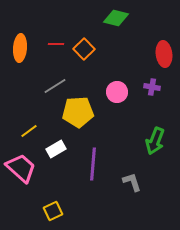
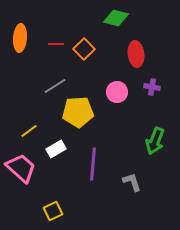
orange ellipse: moved 10 px up
red ellipse: moved 28 px left
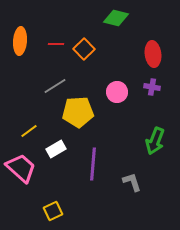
orange ellipse: moved 3 px down
red ellipse: moved 17 px right
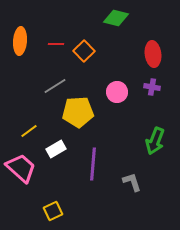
orange square: moved 2 px down
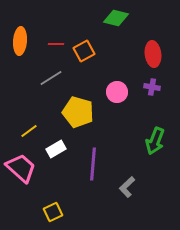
orange square: rotated 15 degrees clockwise
gray line: moved 4 px left, 8 px up
yellow pentagon: rotated 20 degrees clockwise
gray L-shape: moved 5 px left, 5 px down; rotated 115 degrees counterclockwise
yellow square: moved 1 px down
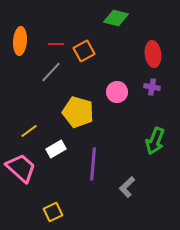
gray line: moved 6 px up; rotated 15 degrees counterclockwise
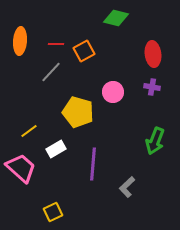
pink circle: moved 4 px left
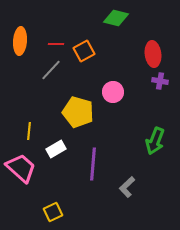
gray line: moved 2 px up
purple cross: moved 8 px right, 6 px up
yellow line: rotated 48 degrees counterclockwise
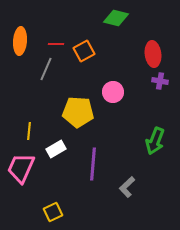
gray line: moved 5 px left, 1 px up; rotated 20 degrees counterclockwise
yellow pentagon: rotated 12 degrees counterclockwise
pink trapezoid: rotated 108 degrees counterclockwise
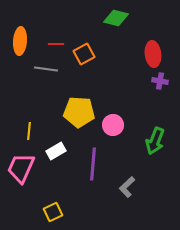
orange square: moved 3 px down
gray line: rotated 75 degrees clockwise
pink circle: moved 33 px down
yellow pentagon: moved 1 px right
white rectangle: moved 2 px down
